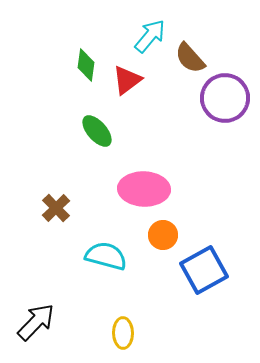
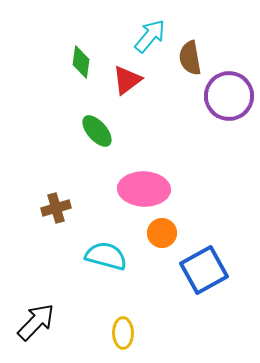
brown semicircle: rotated 32 degrees clockwise
green diamond: moved 5 px left, 3 px up
purple circle: moved 4 px right, 2 px up
brown cross: rotated 28 degrees clockwise
orange circle: moved 1 px left, 2 px up
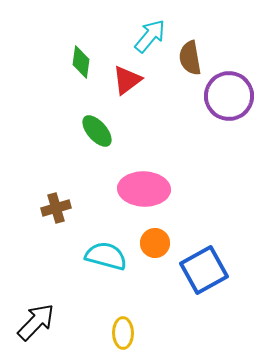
orange circle: moved 7 px left, 10 px down
